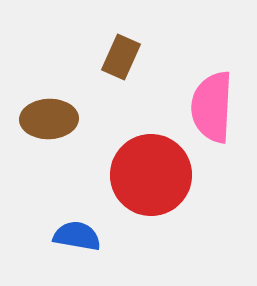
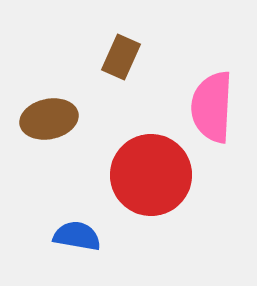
brown ellipse: rotated 10 degrees counterclockwise
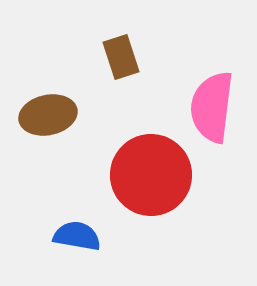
brown rectangle: rotated 42 degrees counterclockwise
pink semicircle: rotated 4 degrees clockwise
brown ellipse: moved 1 px left, 4 px up
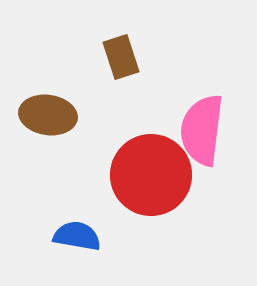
pink semicircle: moved 10 px left, 23 px down
brown ellipse: rotated 20 degrees clockwise
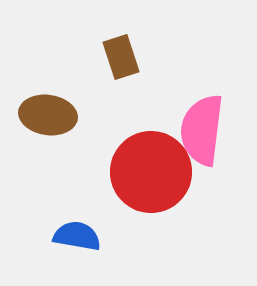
red circle: moved 3 px up
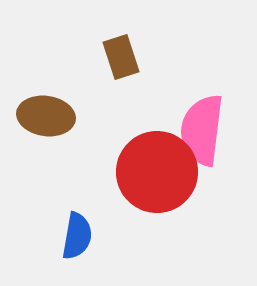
brown ellipse: moved 2 px left, 1 px down
red circle: moved 6 px right
blue semicircle: rotated 90 degrees clockwise
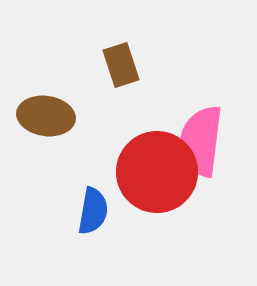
brown rectangle: moved 8 px down
pink semicircle: moved 1 px left, 11 px down
blue semicircle: moved 16 px right, 25 px up
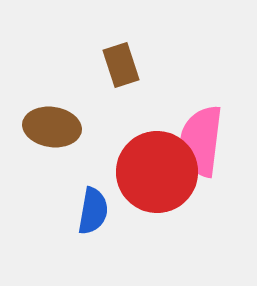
brown ellipse: moved 6 px right, 11 px down
